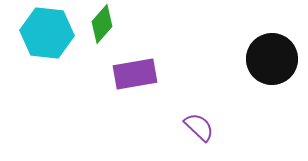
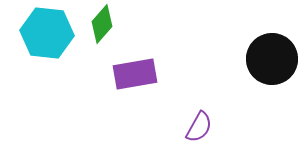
purple semicircle: rotated 76 degrees clockwise
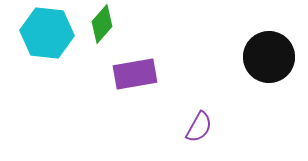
black circle: moved 3 px left, 2 px up
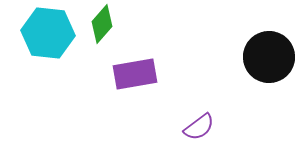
cyan hexagon: moved 1 px right
purple semicircle: rotated 24 degrees clockwise
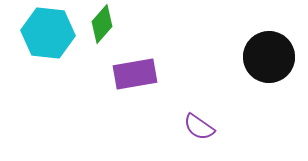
purple semicircle: rotated 72 degrees clockwise
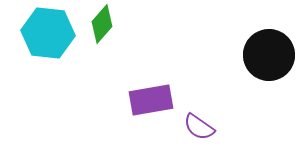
black circle: moved 2 px up
purple rectangle: moved 16 px right, 26 px down
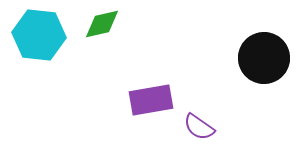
green diamond: rotated 36 degrees clockwise
cyan hexagon: moved 9 px left, 2 px down
black circle: moved 5 px left, 3 px down
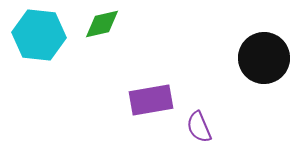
purple semicircle: rotated 32 degrees clockwise
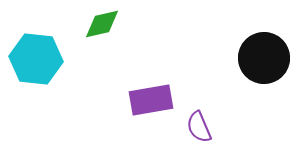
cyan hexagon: moved 3 px left, 24 px down
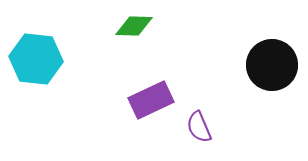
green diamond: moved 32 px right, 2 px down; rotated 15 degrees clockwise
black circle: moved 8 px right, 7 px down
purple rectangle: rotated 15 degrees counterclockwise
